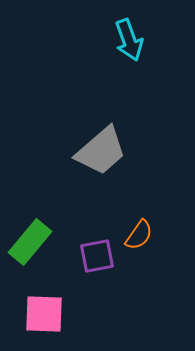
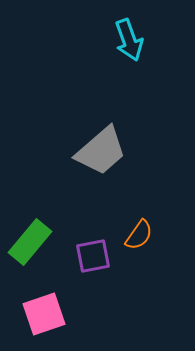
purple square: moved 4 px left
pink square: rotated 21 degrees counterclockwise
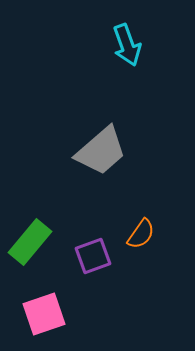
cyan arrow: moved 2 px left, 5 px down
orange semicircle: moved 2 px right, 1 px up
purple square: rotated 9 degrees counterclockwise
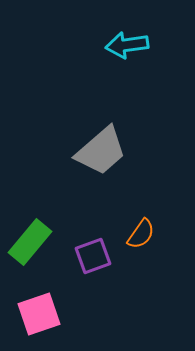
cyan arrow: rotated 102 degrees clockwise
pink square: moved 5 px left
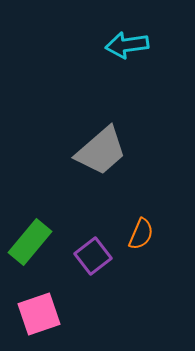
orange semicircle: rotated 12 degrees counterclockwise
purple square: rotated 18 degrees counterclockwise
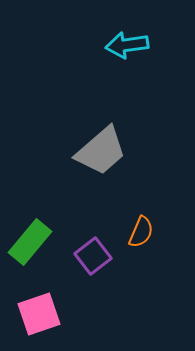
orange semicircle: moved 2 px up
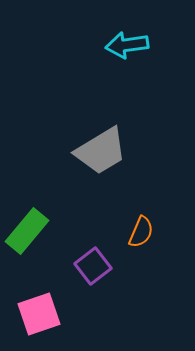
gray trapezoid: rotated 10 degrees clockwise
green rectangle: moved 3 px left, 11 px up
purple square: moved 10 px down
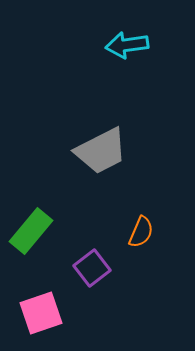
gray trapezoid: rotated 4 degrees clockwise
green rectangle: moved 4 px right
purple square: moved 1 px left, 2 px down
pink square: moved 2 px right, 1 px up
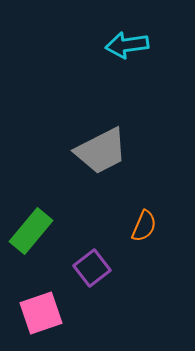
orange semicircle: moved 3 px right, 6 px up
